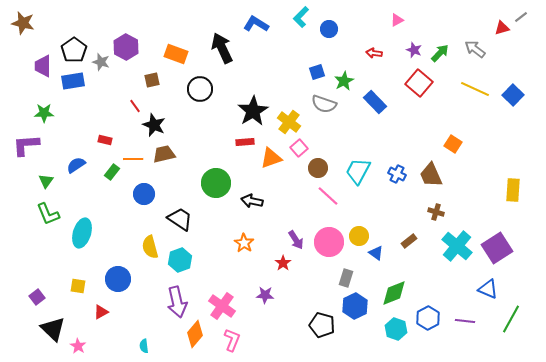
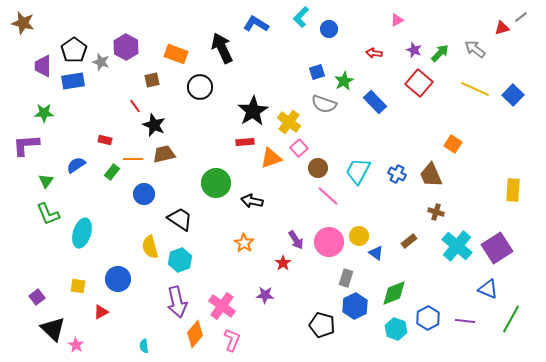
black circle at (200, 89): moved 2 px up
pink star at (78, 346): moved 2 px left, 1 px up
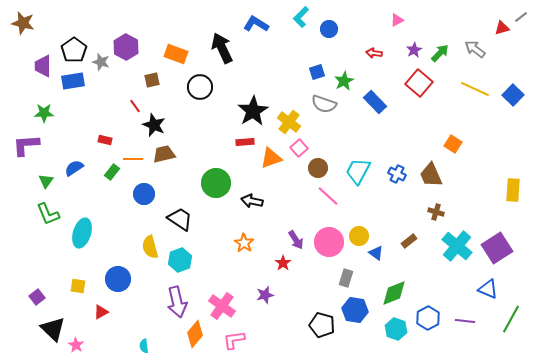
purple star at (414, 50): rotated 21 degrees clockwise
blue semicircle at (76, 165): moved 2 px left, 3 px down
purple star at (265, 295): rotated 18 degrees counterclockwise
blue hexagon at (355, 306): moved 4 px down; rotated 25 degrees counterclockwise
pink L-shape at (232, 340): moved 2 px right; rotated 120 degrees counterclockwise
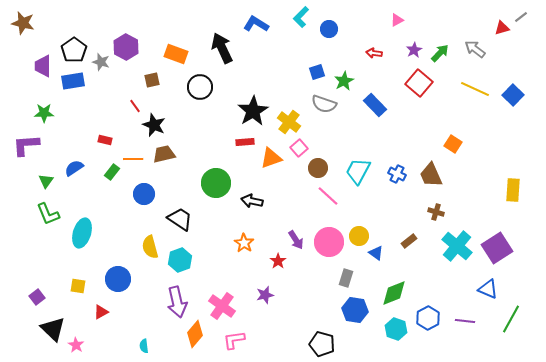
blue rectangle at (375, 102): moved 3 px down
red star at (283, 263): moved 5 px left, 2 px up
black pentagon at (322, 325): moved 19 px down
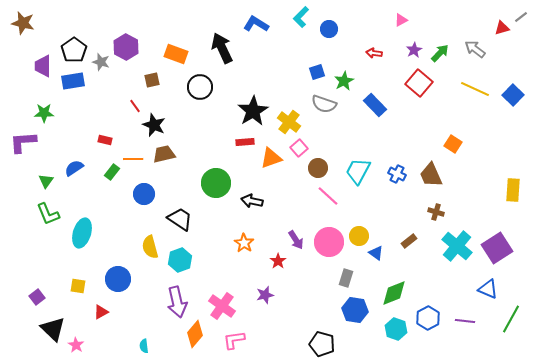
pink triangle at (397, 20): moved 4 px right
purple L-shape at (26, 145): moved 3 px left, 3 px up
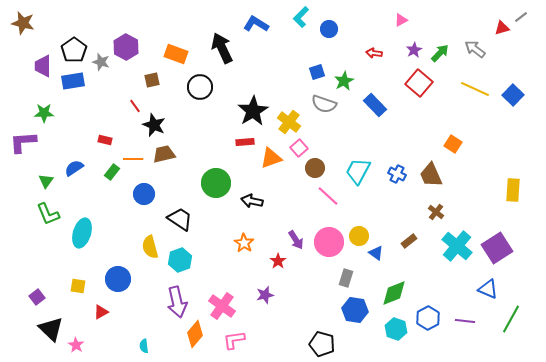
brown circle at (318, 168): moved 3 px left
brown cross at (436, 212): rotated 21 degrees clockwise
black triangle at (53, 329): moved 2 px left
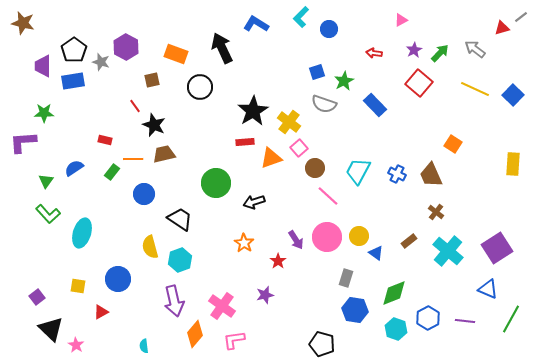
yellow rectangle at (513, 190): moved 26 px up
black arrow at (252, 201): moved 2 px right, 1 px down; rotated 30 degrees counterclockwise
green L-shape at (48, 214): rotated 20 degrees counterclockwise
pink circle at (329, 242): moved 2 px left, 5 px up
cyan cross at (457, 246): moved 9 px left, 5 px down
purple arrow at (177, 302): moved 3 px left, 1 px up
